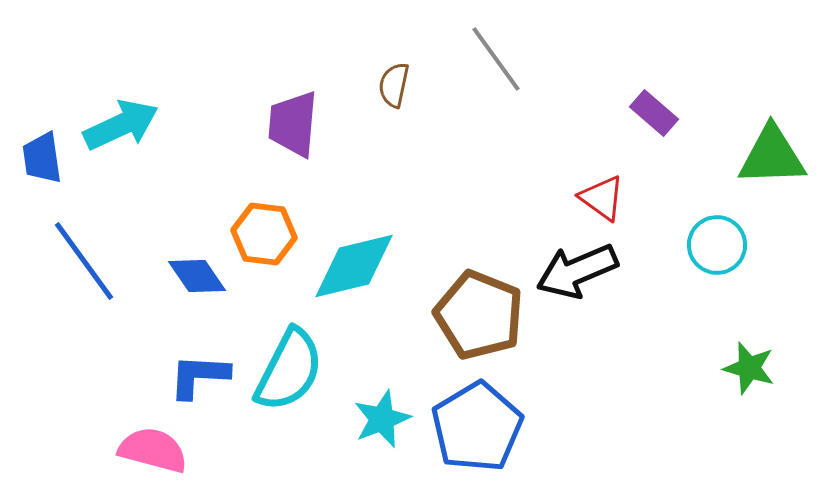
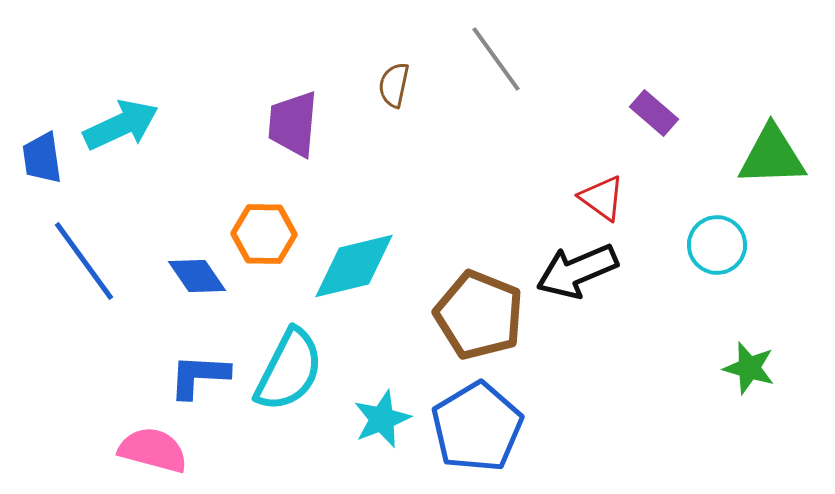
orange hexagon: rotated 6 degrees counterclockwise
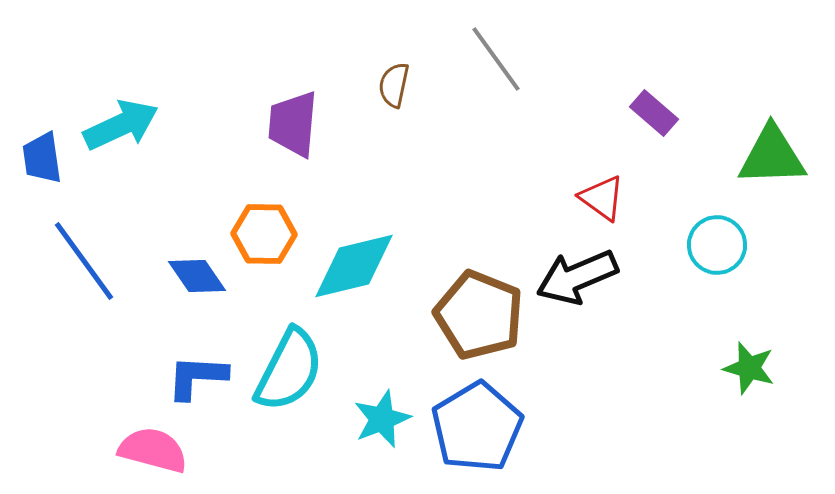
black arrow: moved 6 px down
blue L-shape: moved 2 px left, 1 px down
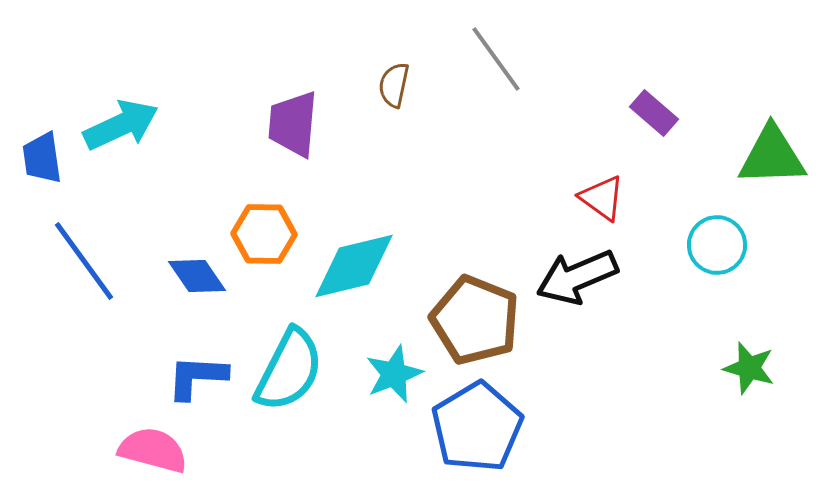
brown pentagon: moved 4 px left, 5 px down
cyan star: moved 12 px right, 45 px up
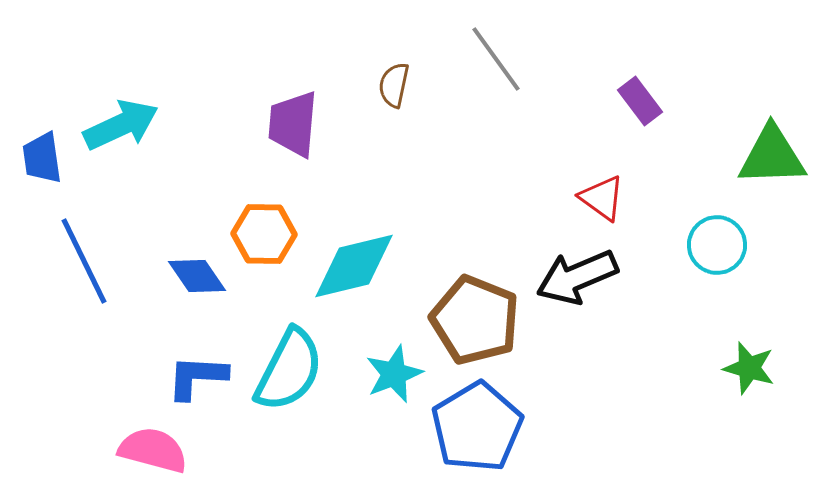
purple rectangle: moved 14 px left, 12 px up; rotated 12 degrees clockwise
blue line: rotated 10 degrees clockwise
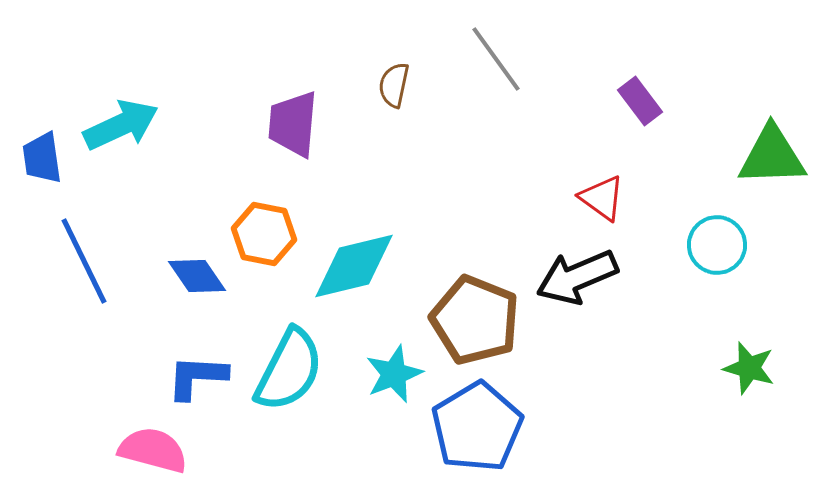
orange hexagon: rotated 10 degrees clockwise
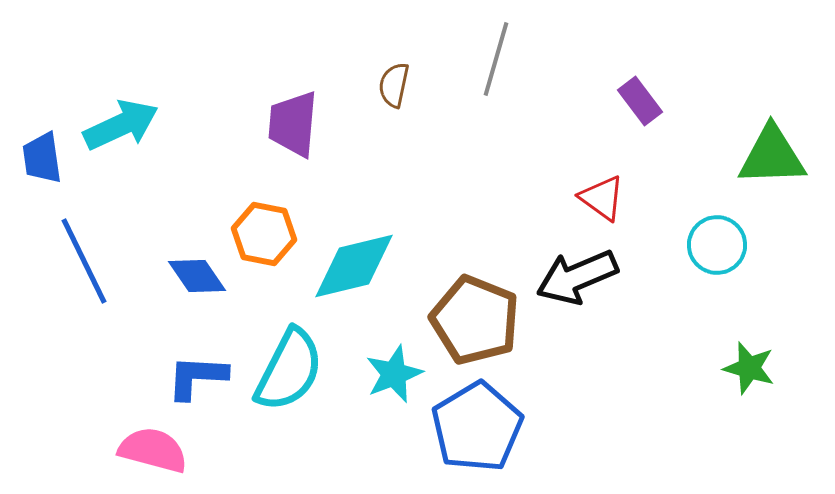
gray line: rotated 52 degrees clockwise
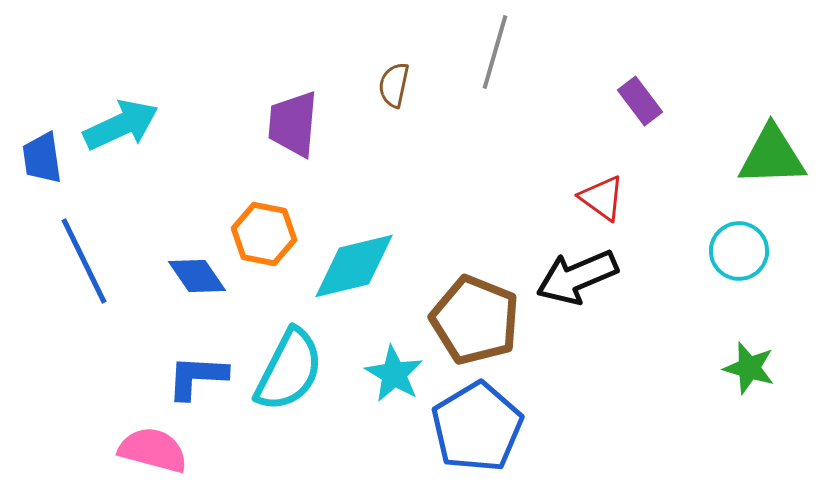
gray line: moved 1 px left, 7 px up
cyan circle: moved 22 px right, 6 px down
cyan star: rotated 20 degrees counterclockwise
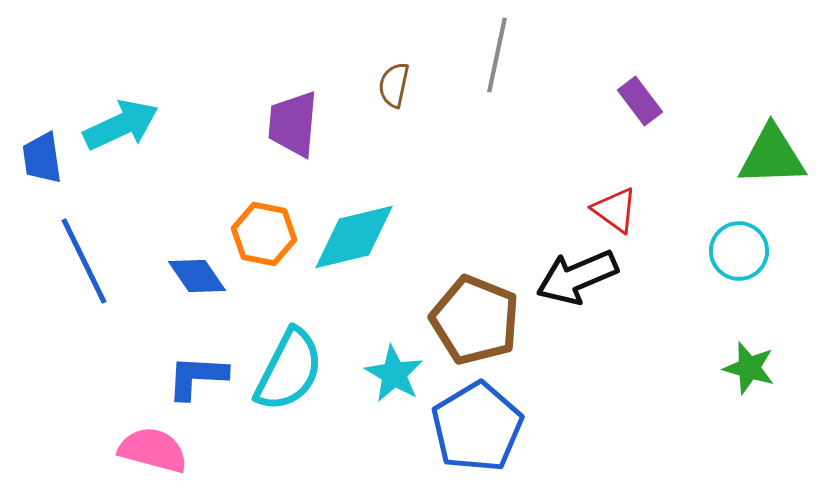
gray line: moved 2 px right, 3 px down; rotated 4 degrees counterclockwise
red triangle: moved 13 px right, 12 px down
cyan diamond: moved 29 px up
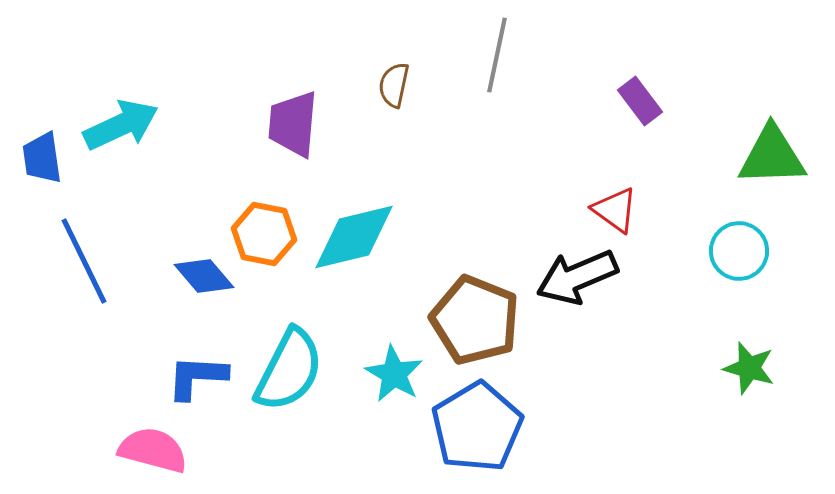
blue diamond: moved 7 px right; rotated 6 degrees counterclockwise
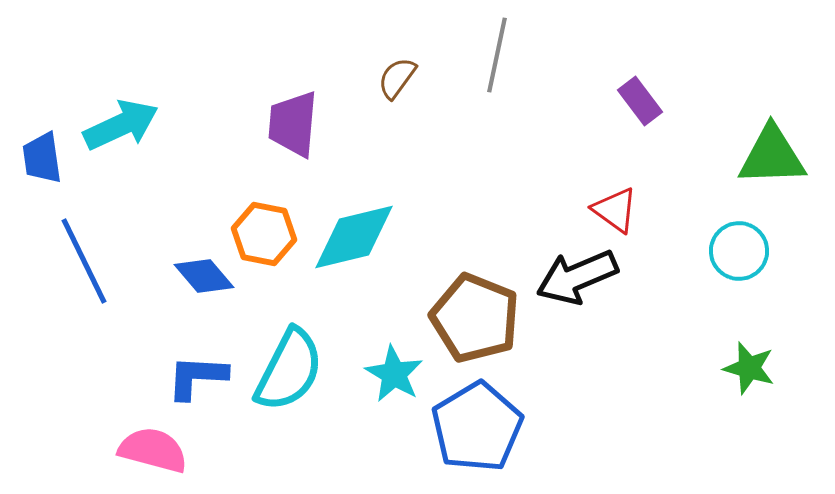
brown semicircle: moved 3 px right, 7 px up; rotated 24 degrees clockwise
brown pentagon: moved 2 px up
